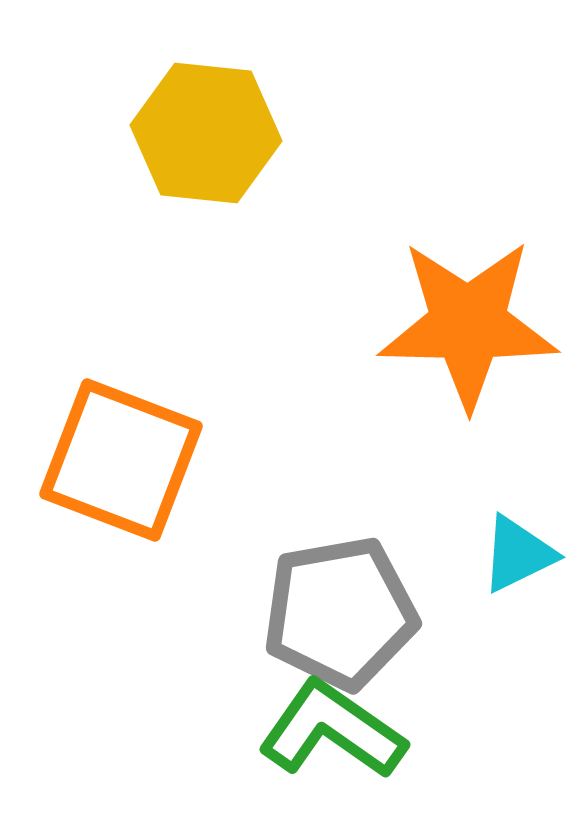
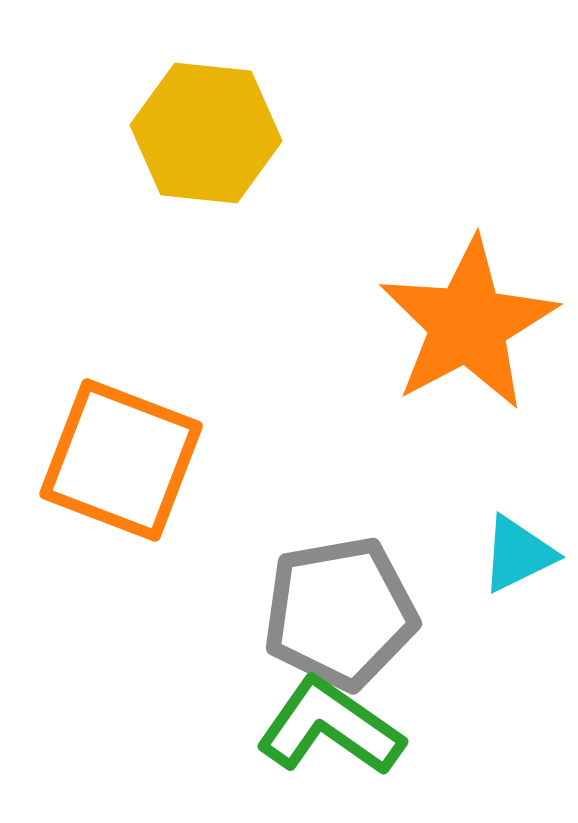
orange star: rotated 29 degrees counterclockwise
green L-shape: moved 2 px left, 3 px up
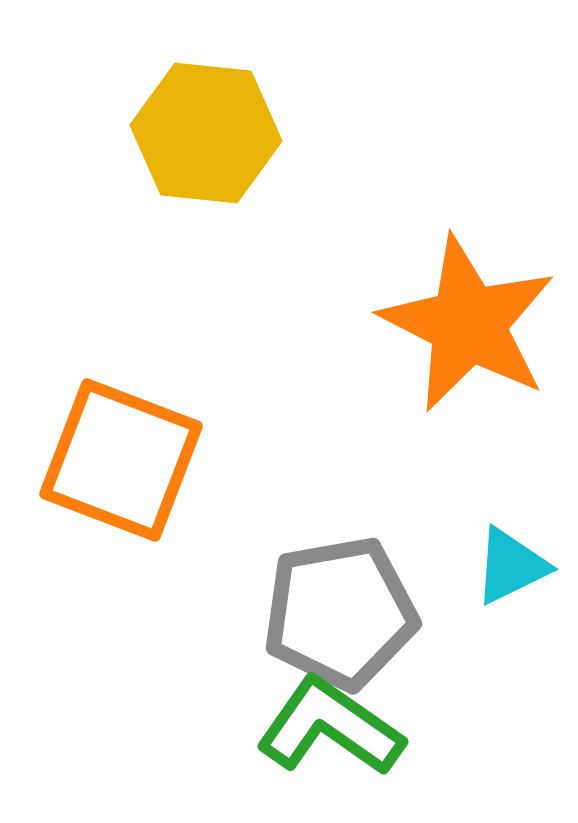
orange star: rotated 17 degrees counterclockwise
cyan triangle: moved 7 px left, 12 px down
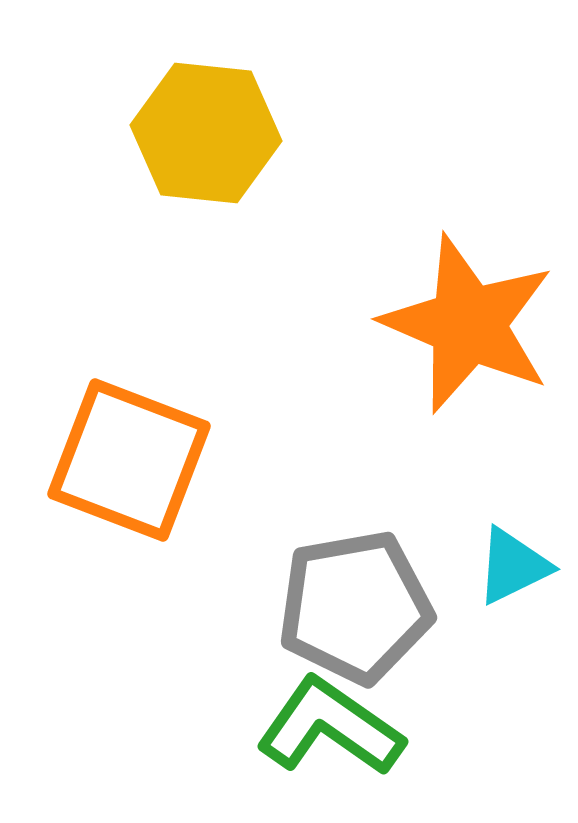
orange star: rotated 4 degrees counterclockwise
orange square: moved 8 px right
cyan triangle: moved 2 px right
gray pentagon: moved 15 px right, 6 px up
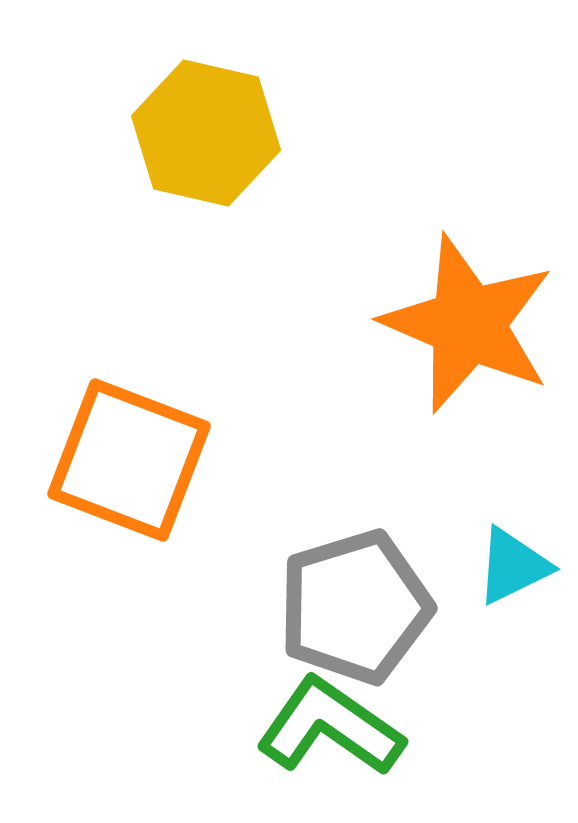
yellow hexagon: rotated 7 degrees clockwise
gray pentagon: rotated 7 degrees counterclockwise
